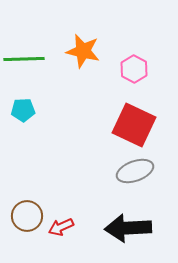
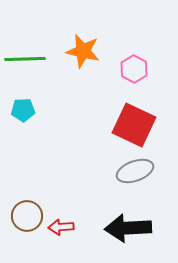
green line: moved 1 px right
red arrow: rotated 20 degrees clockwise
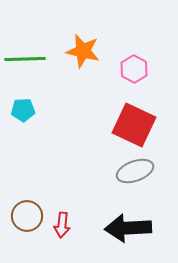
red arrow: moved 1 px right, 2 px up; rotated 80 degrees counterclockwise
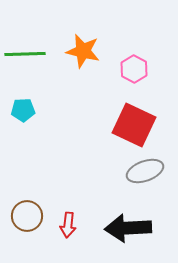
green line: moved 5 px up
gray ellipse: moved 10 px right
red arrow: moved 6 px right
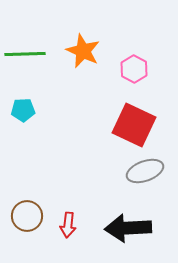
orange star: rotated 12 degrees clockwise
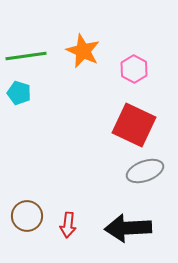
green line: moved 1 px right, 2 px down; rotated 6 degrees counterclockwise
cyan pentagon: moved 4 px left, 17 px up; rotated 20 degrees clockwise
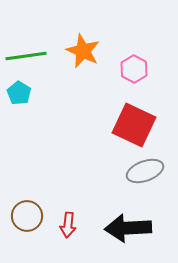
cyan pentagon: rotated 15 degrees clockwise
